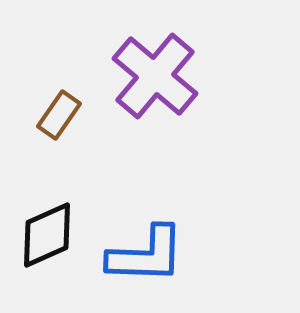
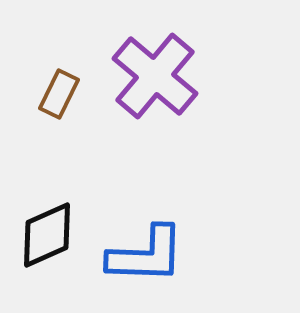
brown rectangle: moved 21 px up; rotated 9 degrees counterclockwise
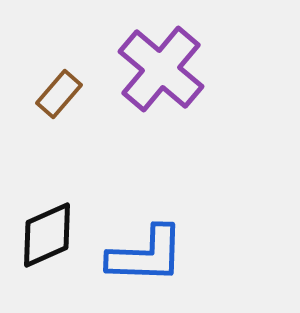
purple cross: moved 6 px right, 7 px up
brown rectangle: rotated 15 degrees clockwise
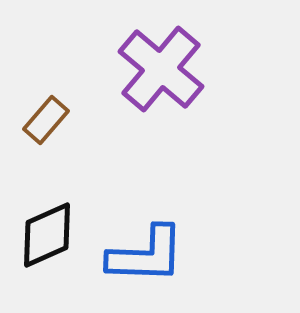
brown rectangle: moved 13 px left, 26 px down
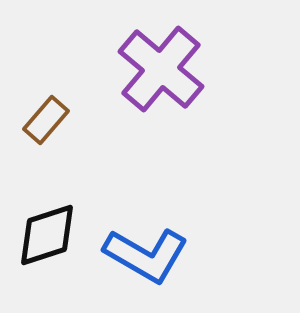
black diamond: rotated 6 degrees clockwise
blue L-shape: rotated 28 degrees clockwise
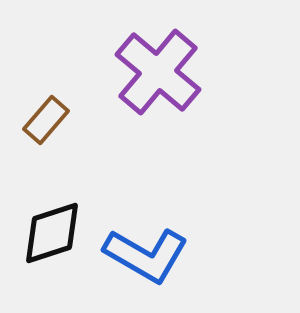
purple cross: moved 3 px left, 3 px down
black diamond: moved 5 px right, 2 px up
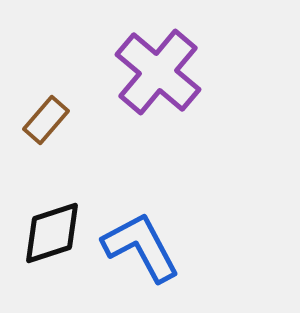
blue L-shape: moved 5 px left, 8 px up; rotated 148 degrees counterclockwise
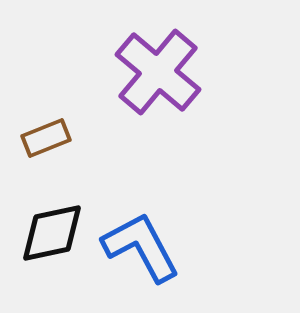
brown rectangle: moved 18 px down; rotated 27 degrees clockwise
black diamond: rotated 6 degrees clockwise
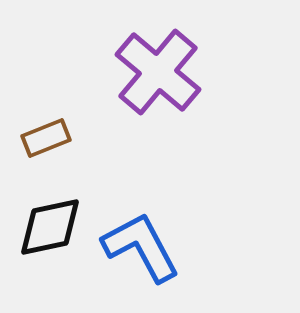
black diamond: moved 2 px left, 6 px up
